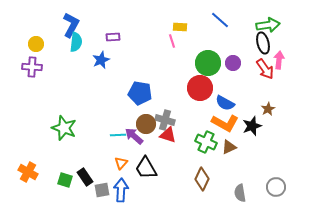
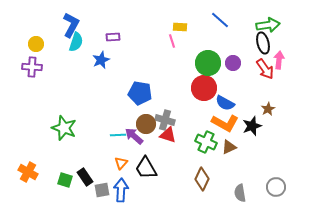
cyan semicircle: rotated 12 degrees clockwise
red circle: moved 4 px right
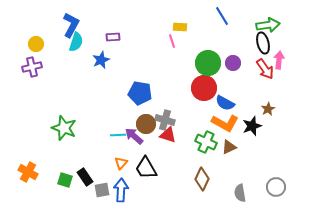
blue line: moved 2 px right, 4 px up; rotated 18 degrees clockwise
purple cross: rotated 18 degrees counterclockwise
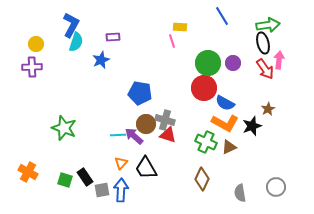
purple cross: rotated 12 degrees clockwise
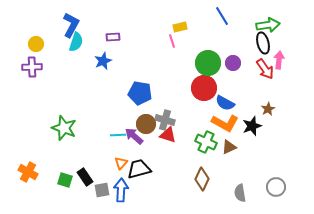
yellow rectangle: rotated 16 degrees counterclockwise
blue star: moved 2 px right, 1 px down
black trapezoid: moved 7 px left, 1 px down; rotated 105 degrees clockwise
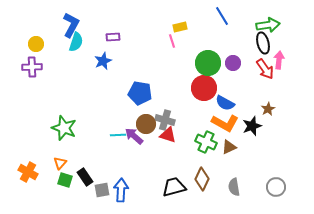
orange triangle: moved 61 px left
black trapezoid: moved 35 px right, 18 px down
gray semicircle: moved 6 px left, 6 px up
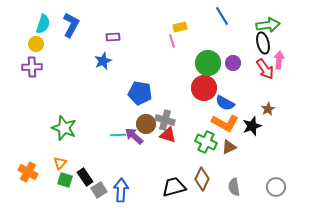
cyan semicircle: moved 33 px left, 18 px up
gray square: moved 3 px left; rotated 21 degrees counterclockwise
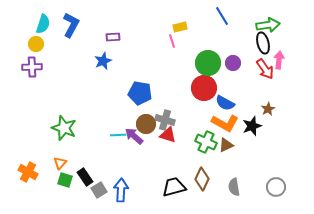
brown triangle: moved 3 px left, 2 px up
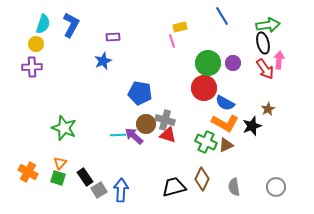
green square: moved 7 px left, 2 px up
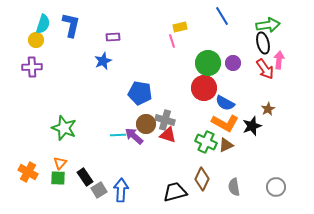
blue L-shape: rotated 15 degrees counterclockwise
yellow circle: moved 4 px up
green square: rotated 14 degrees counterclockwise
black trapezoid: moved 1 px right, 5 px down
